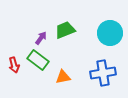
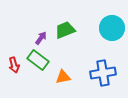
cyan circle: moved 2 px right, 5 px up
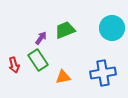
green rectangle: rotated 20 degrees clockwise
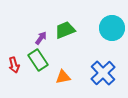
blue cross: rotated 35 degrees counterclockwise
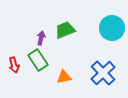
purple arrow: rotated 24 degrees counterclockwise
orange triangle: moved 1 px right
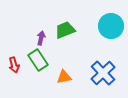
cyan circle: moved 1 px left, 2 px up
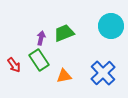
green trapezoid: moved 1 px left, 3 px down
green rectangle: moved 1 px right
red arrow: rotated 21 degrees counterclockwise
orange triangle: moved 1 px up
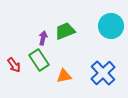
green trapezoid: moved 1 px right, 2 px up
purple arrow: moved 2 px right
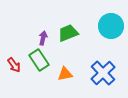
green trapezoid: moved 3 px right, 2 px down
orange triangle: moved 1 px right, 2 px up
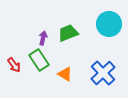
cyan circle: moved 2 px left, 2 px up
orange triangle: rotated 42 degrees clockwise
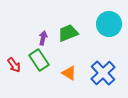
orange triangle: moved 4 px right, 1 px up
